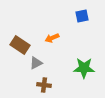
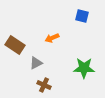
blue square: rotated 24 degrees clockwise
brown rectangle: moved 5 px left
brown cross: rotated 16 degrees clockwise
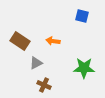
orange arrow: moved 1 px right, 3 px down; rotated 32 degrees clockwise
brown rectangle: moved 5 px right, 4 px up
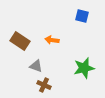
orange arrow: moved 1 px left, 1 px up
gray triangle: moved 3 px down; rotated 48 degrees clockwise
green star: rotated 15 degrees counterclockwise
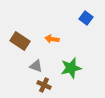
blue square: moved 4 px right, 2 px down; rotated 24 degrees clockwise
orange arrow: moved 1 px up
green star: moved 13 px left
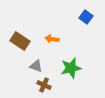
blue square: moved 1 px up
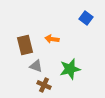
blue square: moved 1 px down
brown rectangle: moved 5 px right, 4 px down; rotated 42 degrees clockwise
green star: moved 1 px left, 1 px down
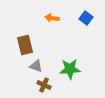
orange arrow: moved 21 px up
green star: rotated 10 degrees clockwise
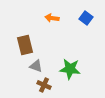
green star: rotated 10 degrees clockwise
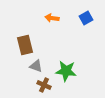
blue square: rotated 24 degrees clockwise
green star: moved 4 px left, 2 px down
